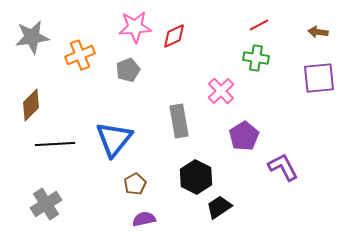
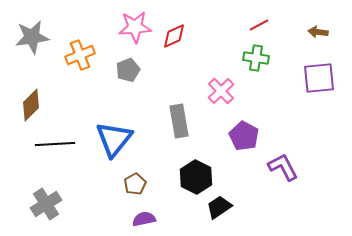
purple pentagon: rotated 12 degrees counterclockwise
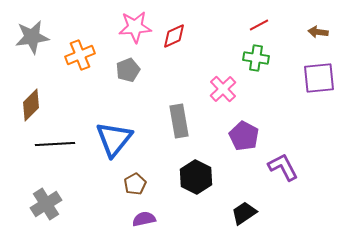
pink cross: moved 2 px right, 2 px up
black trapezoid: moved 25 px right, 6 px down
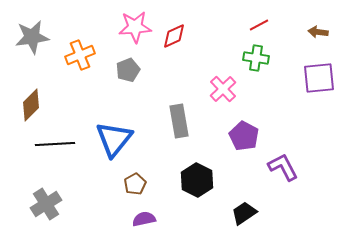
black hexagon: moved 1 px right, 3 px down
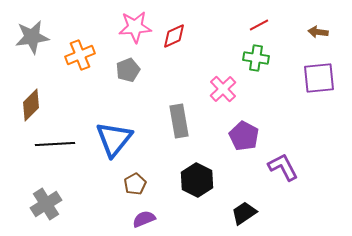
purple semicircle: rotated 10 degrees counterclockwise
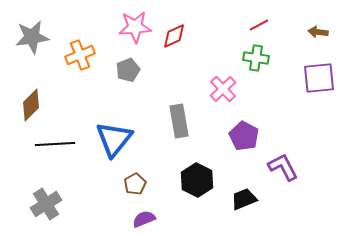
black trapezoid: moved 14 px up; rotated 12 degrees clockwise
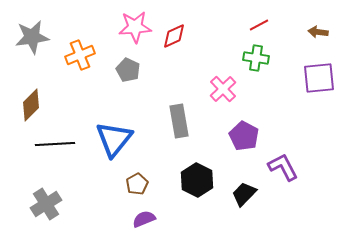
gray pentagon: rotated 25 degrees counterclockwise
brown pentagon: moved 2 px right
black trapezoid: moved 5 px up; rotated 24 degrees counterclockwise
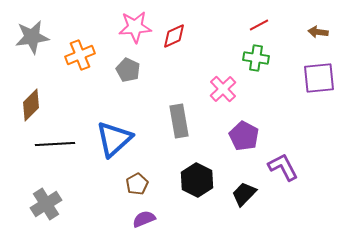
blue triangle: rotated 9 degrees clockwise
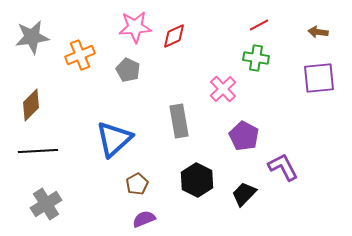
black line: moved 17 px left, 7 px down
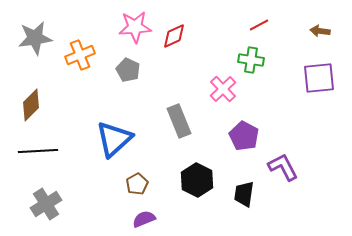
brown arrow: moved 2 px right, 1 px up
gray star: moved 3 px right, 1 px down
green cross: moved 5 px left, 2 px down
gray rectangle: rotated 12 degrees counterclockwise
black trapezoid: rotated 36 degrees counterclockwise
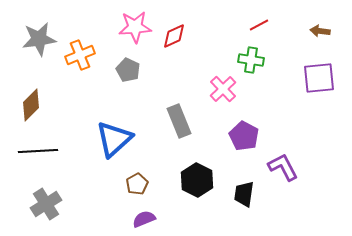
gray star: moved 4 px right, 1 px down
